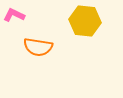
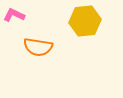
yellow hexagon: rotated 12 degrees counterclockwise
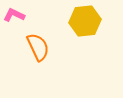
orange semicircle: rotated 124 degrees counterclockwise
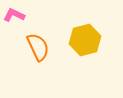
yellow hexagon: moved 19 px down; rotated 8 degrees counterclockwise
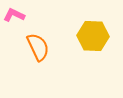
yellow hexagon: moved 8 px right, 4 px up; rotated 16 degrees clockwise
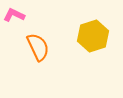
yellow hexagon: rotated 20 degrees counterclockwise
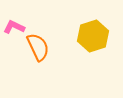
pink L-shape: moved 12 px down
